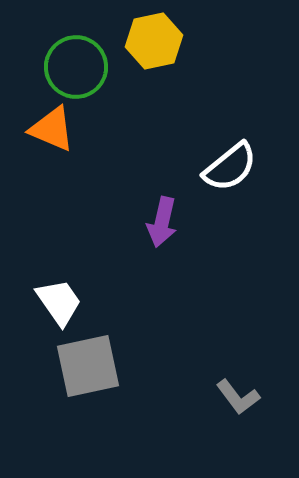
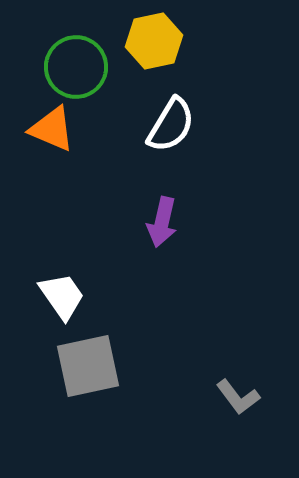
white semicircle: moved 59 px left, 42 px up; rotated 20 degrees counterclockwise
white trapezoid: moved 3 px right, 6 px up
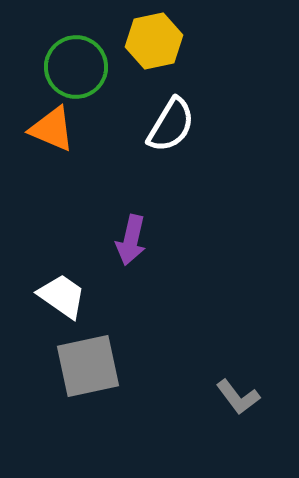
purple arrow: moved 31 px left, 18 px down
white trapezoid: rotated 20 degrees counterclockwise
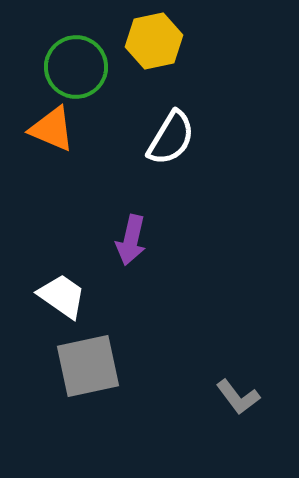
white semicircle: moved 13 px down
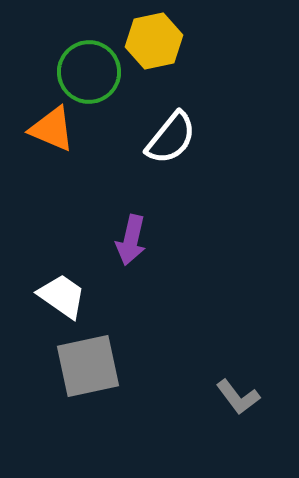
green circle: moved 13 px right, 5 px down
white semicircle: rotated 8 degrees clockwise
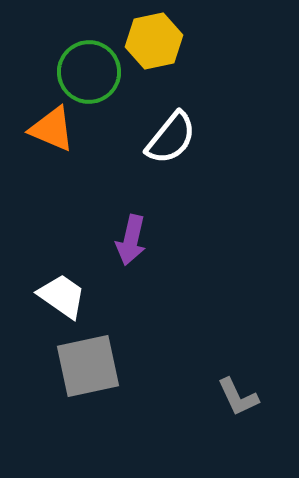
gray L-shape: rotated 12 degrees clockwise
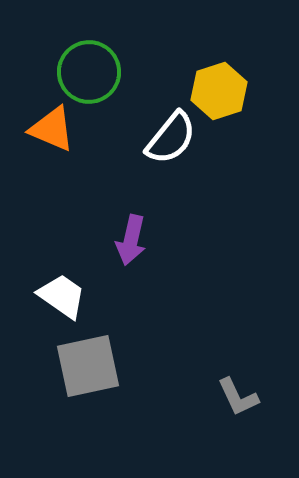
yellow hexagon: moved 65 px right, 50 px down; rotated 6 degrees counterclockwise
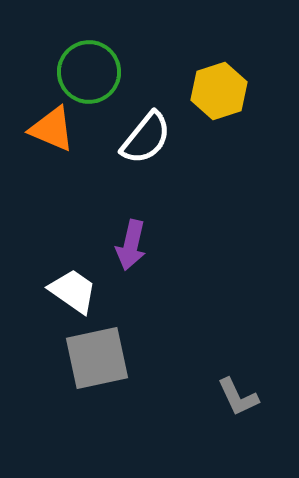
white semicircle: moved 25 px left
purple arrow: moved 5 px down
white trapezoid: moved 11 px right, 5 px up
gray square: moved 9 px right, 8 px up
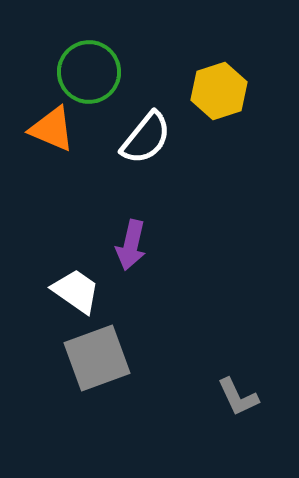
white trapezoid: moved 3 px right
gray square: rotated 8 degrees counterclockwise
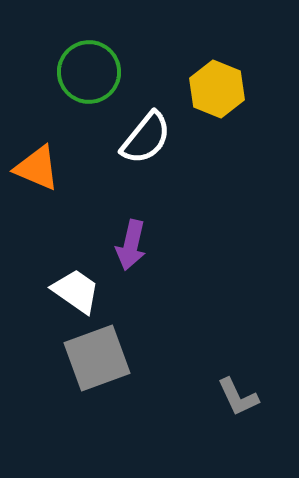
yellow hexagon: moved 2 px left, 2 px up; rotated 20 degrees counterclockwise
orange triangle: moved 15 px left, 39 px down
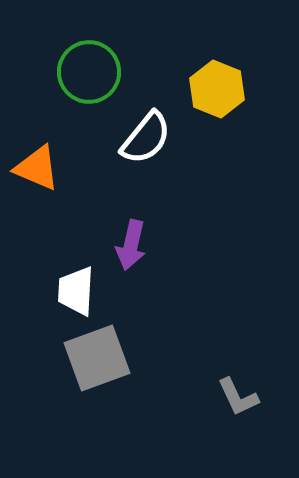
white trapezoid: rotated 122 degrees counterclockwise
